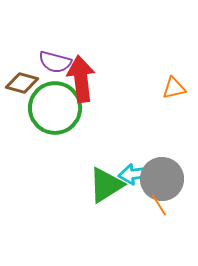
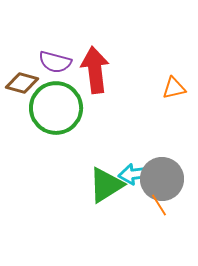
red arrow: moved 14 px right, 9 px up
green circle: moved 1 px right
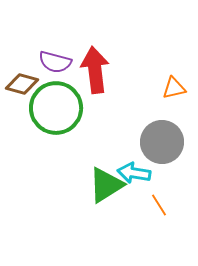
brown diamond: moved 1 px down
cyan arrow: moved 1 px left, 1 px up; rotated 16 degrees clockwise
gray circle: moved 37 px up
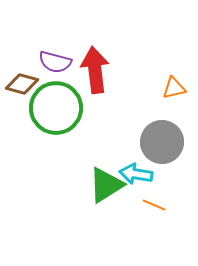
cyan arrow: moved 2 px right, 1 px down
orange line: moved 5 px left; rotated 35 degrees counterclockwise
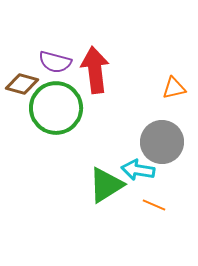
cyan arrow: moved 2 px right, 4 px up
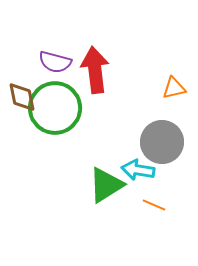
brown diamond: moved 13 px down; rotated 64 degrees clockwise
green circle: moved 1 px left
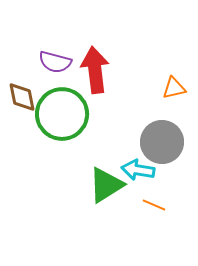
green circle: moved 7 px right, 6 px down
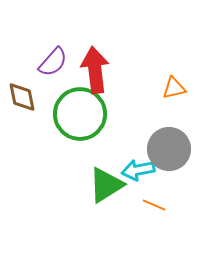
purple semicircle: moved 2 px left; rotated 64 degrees counterclockwise
green circle: moved 18 px right
gray circle: moved 7 px right, 7 px down
cyan arrow: rotated 20 degrees counterclockwise
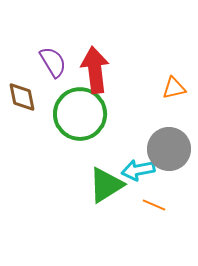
purple semicircle: rotated 72 degrees counterclockwise
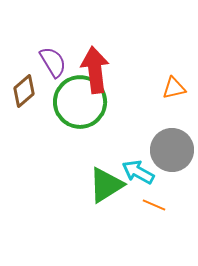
brown diamond: moved 2 px right, 6 px up; rotated 60 degrees clockwise
green circle: moved 12 px up
gray circle: moved 3 px right, 1 px down
cyan arrow: moved 2 px down; rotated 40 degrees clockwise
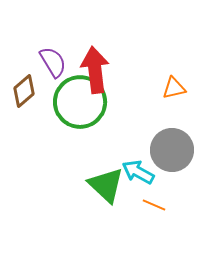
green triangle: rotated 45 degrees counterclockwise
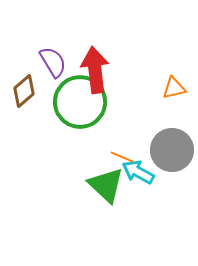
orange line: moved 32 px left, 48 px up
